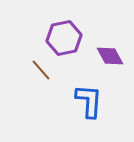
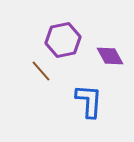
purple hexagon: moved 1 px left, 2 px down
brown line: moved 1 px down
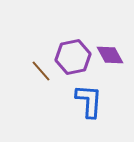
purple hexagon: moved 10 px right, 17 px down
purple diamond: moved 1 px up
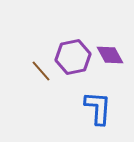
blue L-shape: moved 9 px right, 7 px down
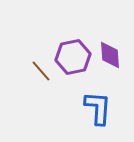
purple diamond: rotated 24 degrees clockwise
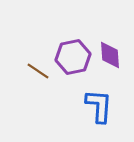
brown line: moved 3 px left; rotated 15 degrees counterclockwise
blue L-shape: moved 1 px right, 2 px up
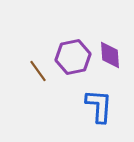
brown line: rotated 20 degrees clockwise
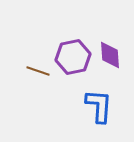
brown line: rotated 35 degrees counterclockwise
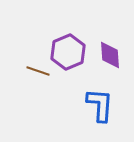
purple hexagon: moved 5 px left, 5 px up; rotated 12 degrees counterclockwise
blue L-shape: moved 1 px right, 1 px up
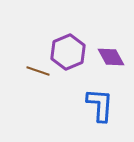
purple diamond: moved 1 px right, 2 px down; rotated 24 degrees counterclockwise
